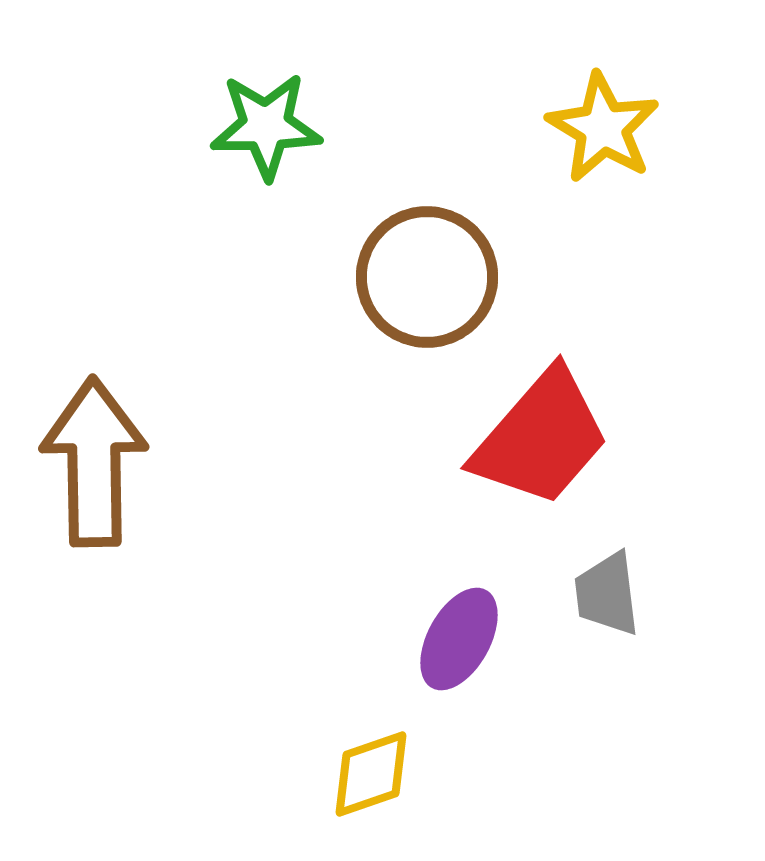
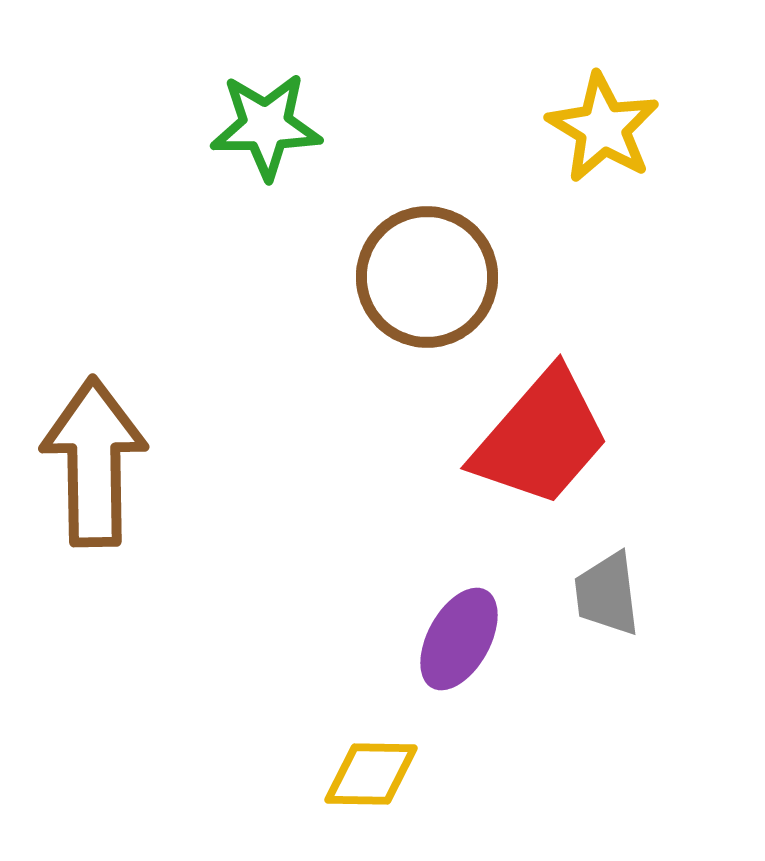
yellow diamond: rotated 20 degrees clockwise
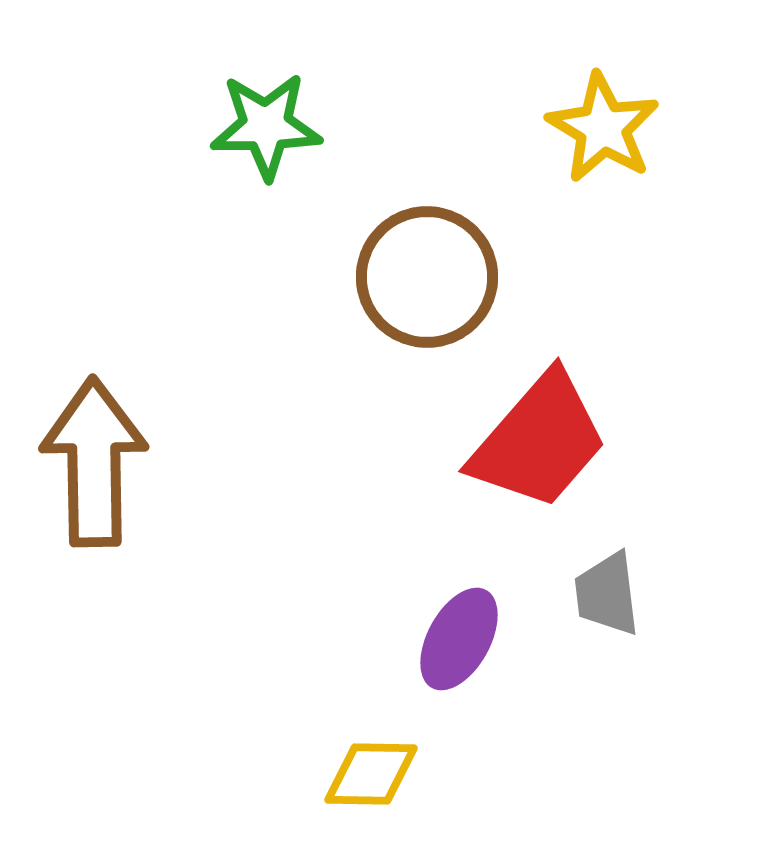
red trapezoid: moved 2 px left, 3 px down
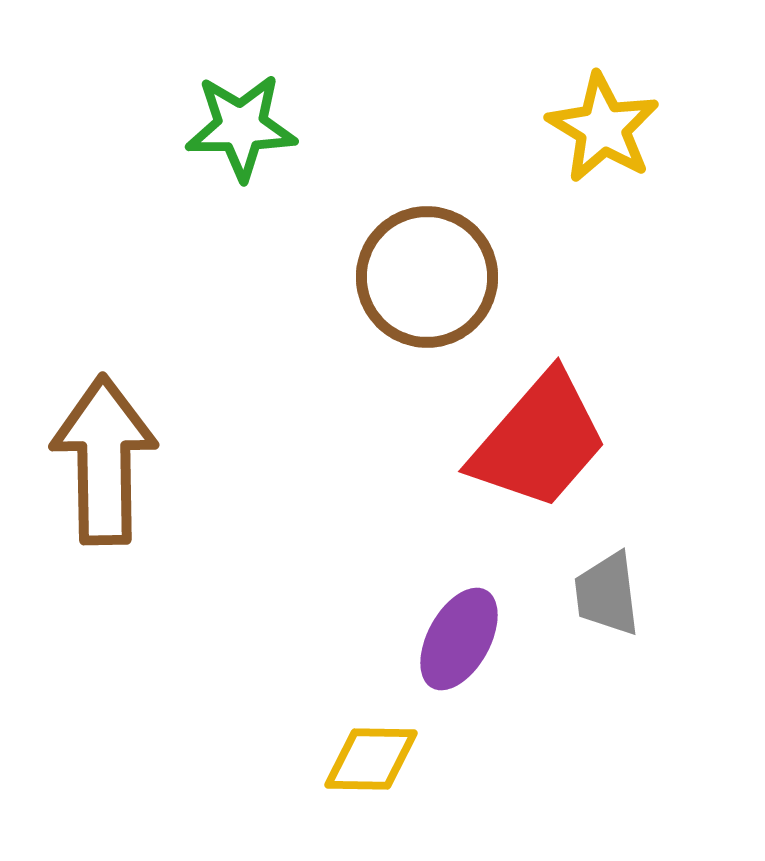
green star: moved 25 px left, 1 px down
brown arrow: moved 10 px right, 2 px up
yellow diamond: moved 15 px up
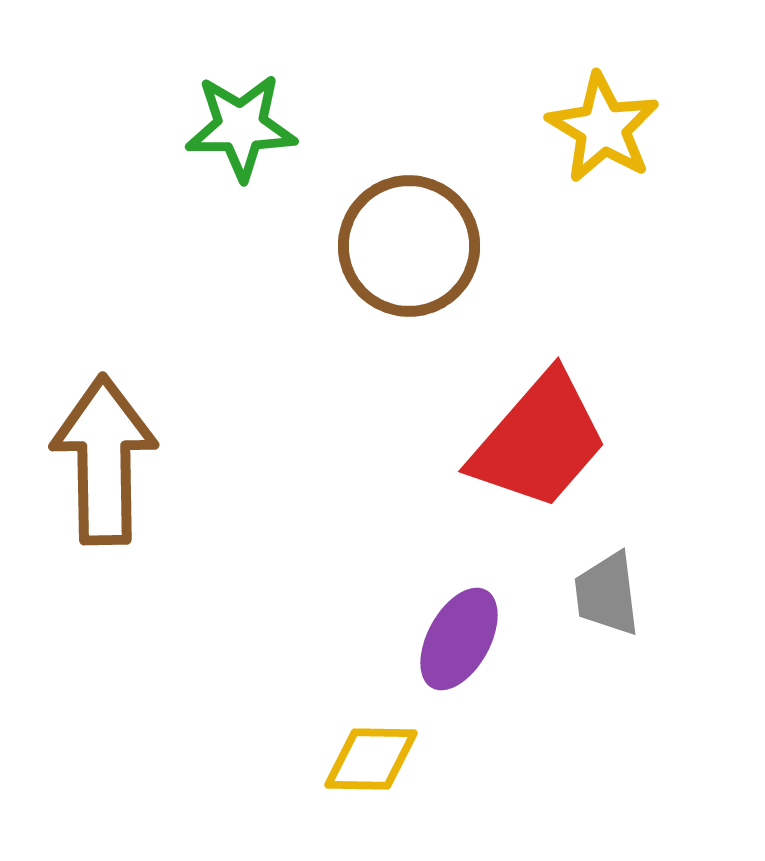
brown circle: moved 18 px left, 31 px up
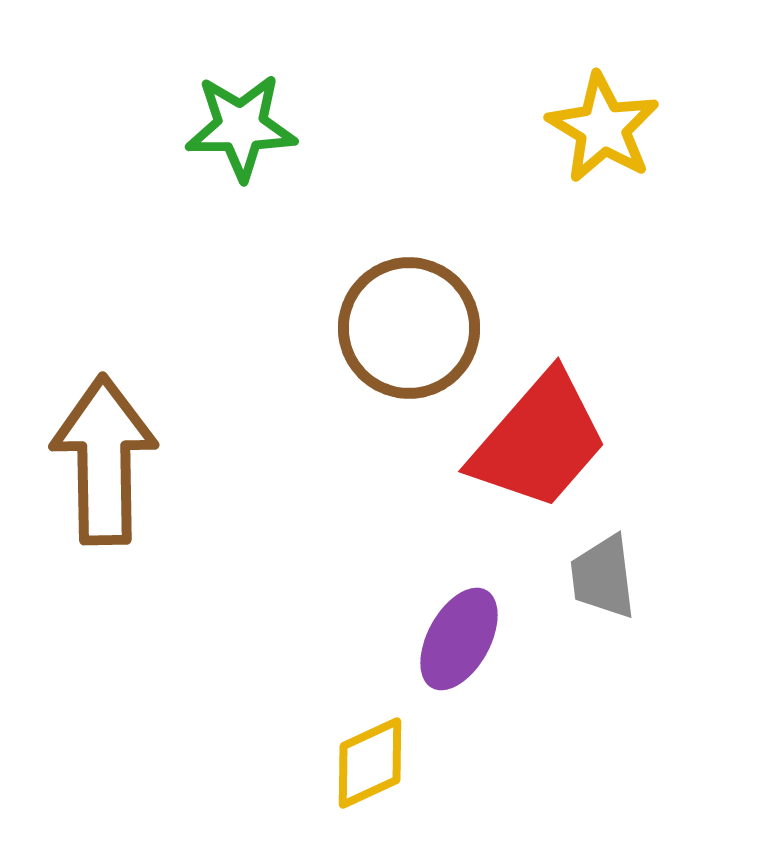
brown circle: moved 82 px down
gray trapezoid: moved 4 px left, 17 px up
yellow diamond: moved 1 px left, 4 px down; rotated 26 degrees counterclockwise
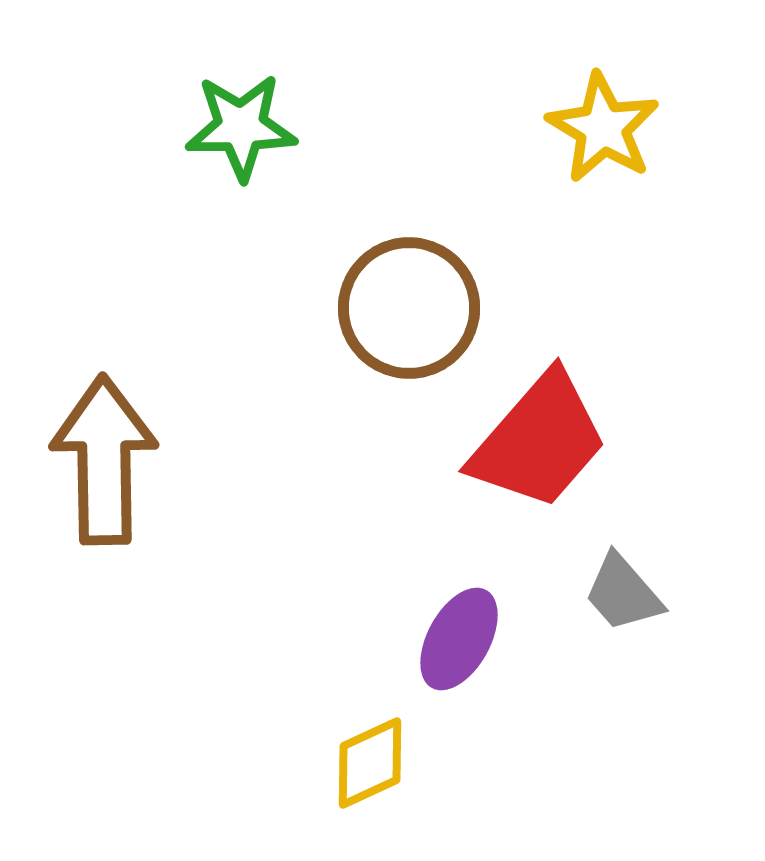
brown circle: moved 20 px up
gray trapezoid: moved 20 px right, 16 px down; rotated 34 degrees counterclockwise
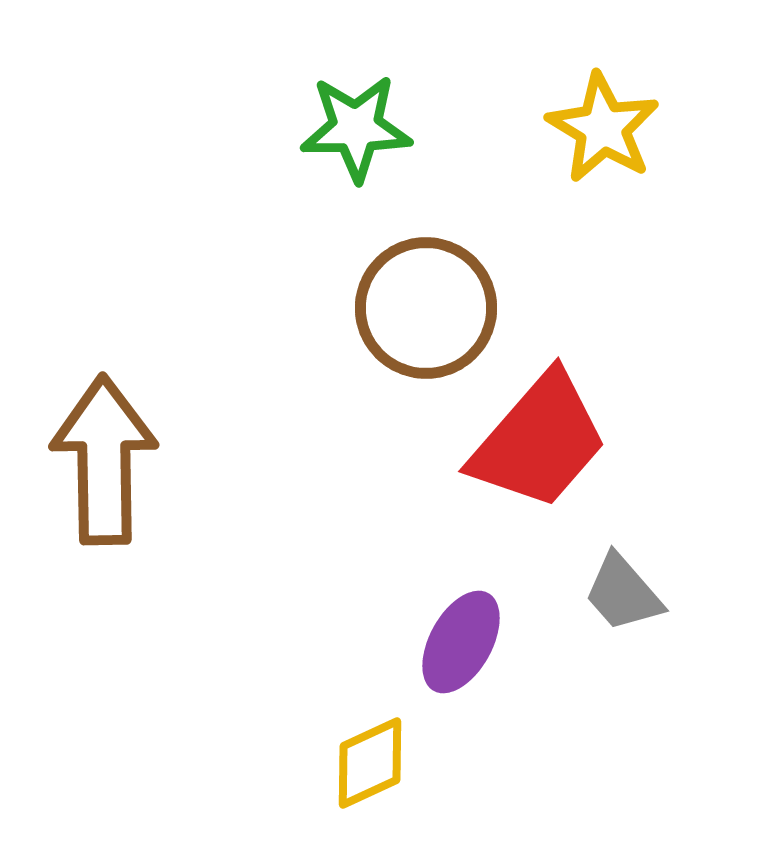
green star: moved 115 px right, 1 px down
brown circle: moved 17 px right
purple ellipse: moved 2 px right, 3 px down
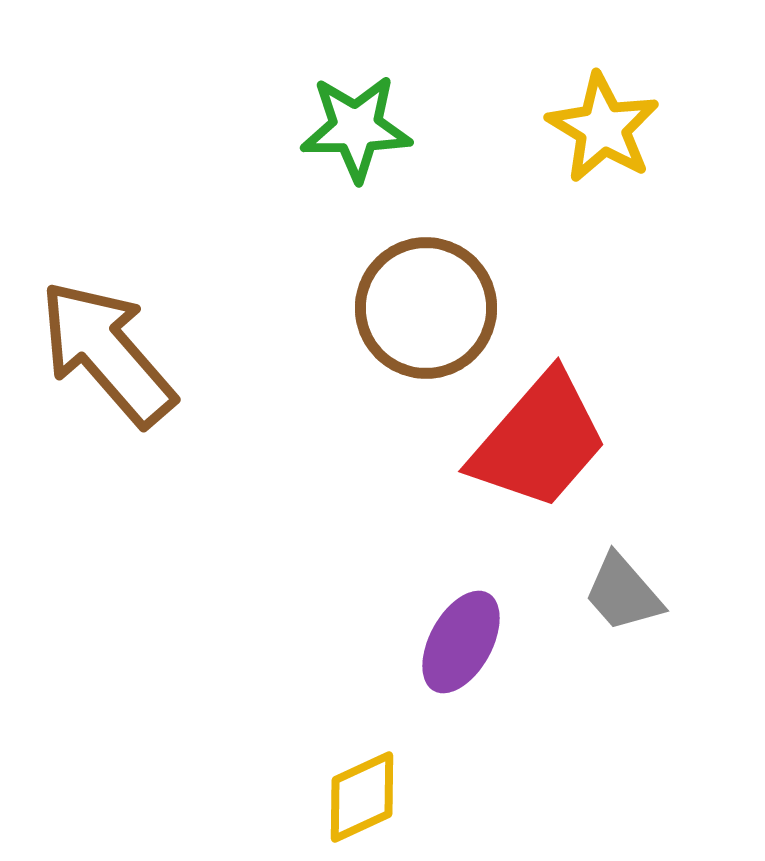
brown arrow: moved 3 px right, 107 px up; rotated 40 degrees counterclockwise
yellow diamond: moved 8 px left, 34 px down
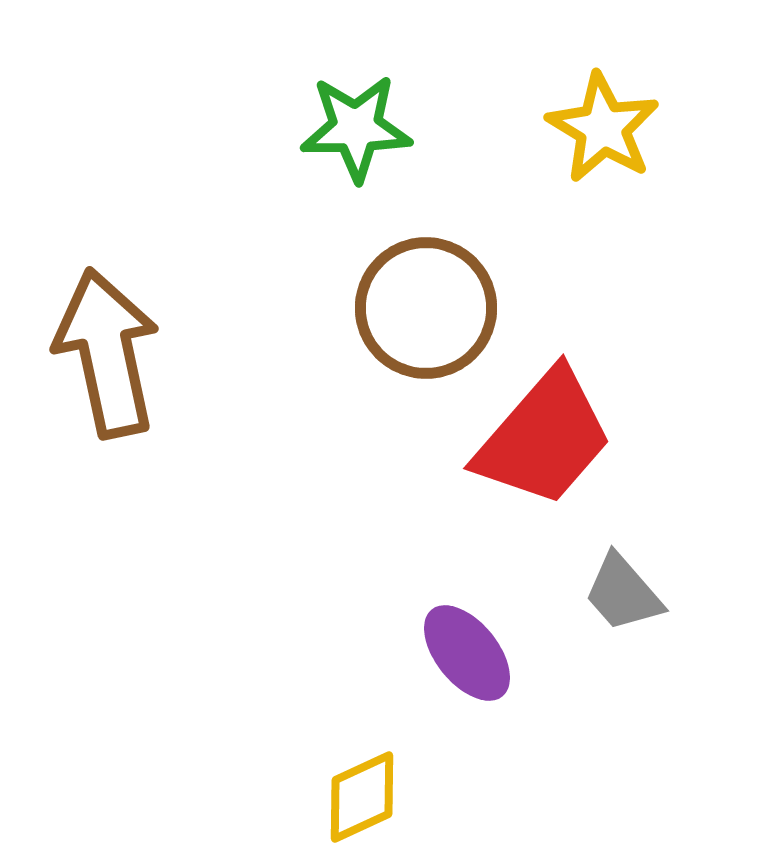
brown arrow: rotated 29 degrees clockwise
red trapezoid: moved 5 px right, 3 px up
purple ellipse: moved 6 px right, 11 px down; rotated 68 degrees counterclockwise
